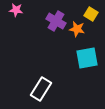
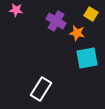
orange star: moved 4 px down
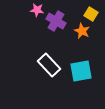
pink star: moved 21 px right
orange star: moved 5 px right, 2 px up; rotated 14 degrees clockwise
cyan square: moved 6 px left, 13 px down
white rectangle: moved 8 px right, 24 px up; rotated 75 degrees counterclockwise
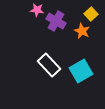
yellow square: rotated 16 degrees clockwise
cyan square: rotated 20 degrees counterclockwise
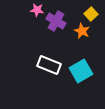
white rectangle: rotated 25 degrees counterclockwise
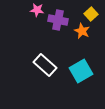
purple cross: moved 2 px right, 1 px up; rotated 18 degrees counterclockwise
white rectangle: moved 4 px left; rotated 20 degrees clockwise
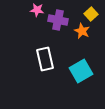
white rectangle: moved 6 px up; rotated 35 degrees clockwise
